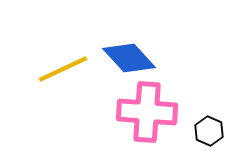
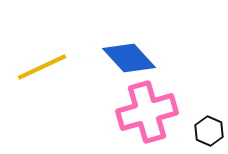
yellow line: moved 21 px left, 2 px up
pink cross: rotated 20 degrees counterclockwise
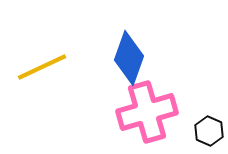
blue diamond: rotated 62 degrees clockwise
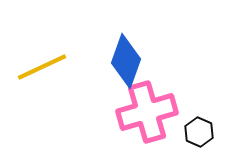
blue diamond: moved 3 px left, 3 px down
black hexagon: moved 10 px left, 1 px down
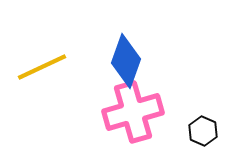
pink cross: moved 14 px left
black hexagon: moved 4 px right, 1 px up
